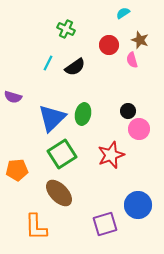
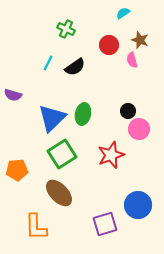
purple semicircle: moved 2 px up
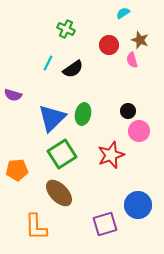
black semicircle: moved 2 px left, 2 px down
pink circle: moved 2 px down
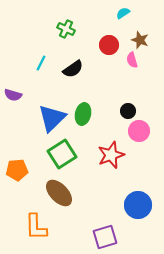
cyan line: moved 7 px left
purple square: moved 13 px down
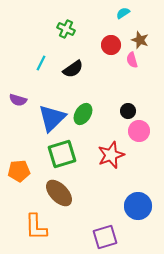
red circle: moved 2 px right
purple semicircle: moved 5 px right, 5 px down
green ellipse: rotated 20 degrees clockwise
green square: rotated 16 degrees clockwise
orange pentagon: moved 2 px right, 1 px down
blue circle: moved 1 px down
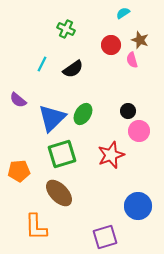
cyan line: moved 1 px right, 1 px down
purple semicircle: rotated 24 degrees clockwise
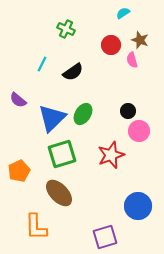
black semicircle: moved 3 px down
orange pentagon: rotated 20 degrees counterclockwise
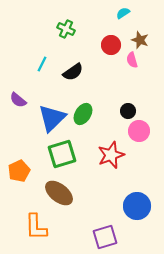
brown ellipse: rotated 8 degrees counterclockwise
blue circle: moved 1 px left
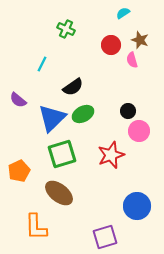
black semicircle: moved 15 px down
green ellipse: rotated 30 degrees clockwise
